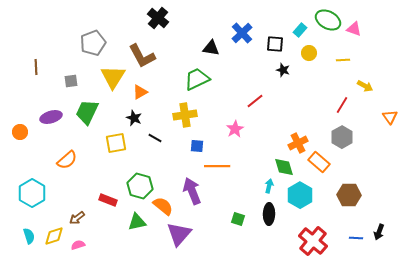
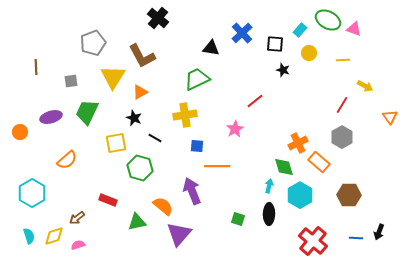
green hexagon at (140, 186): moved 18 px up
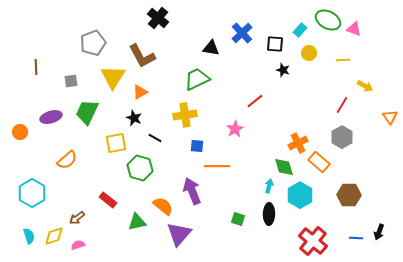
red rectangle at (108, 200): rotated 18 degrees clockwise
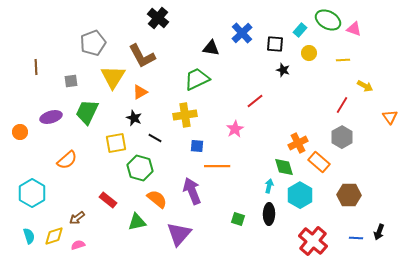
orange semicircle at (163, 206): moved 6 px left, 7 px up
